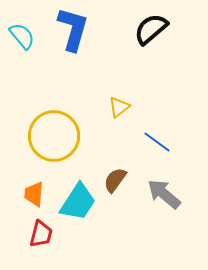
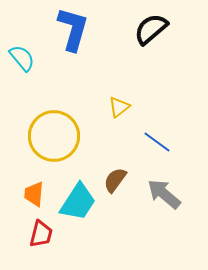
cyan semicircle: moved 22 px down
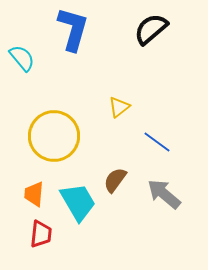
cyan trapezoid: rotated 63 degrees counterclockwise
red trapezoid: rotated 8 degrees counterclockwise
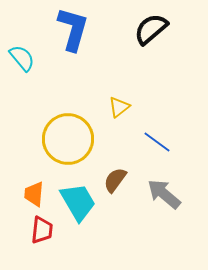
yellow circle: moved 14 px right, 3 px down
red trapezoid: moved 1 px right, 4 px up
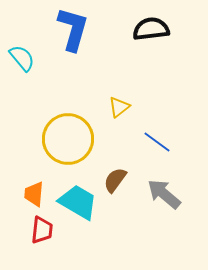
black semicircle: rotated 33 degrees clockwise
cyan trapezoid: rotated 30 degrees counterclockwise
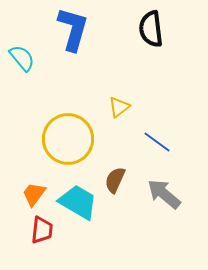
black semicircle: rotated 90 degrees counterclockwise
brown semicircle: rotated 12 degrees counterclockwise
orange trapezoid: rotated 32 degrees clockwise
